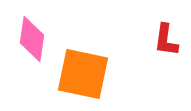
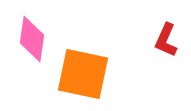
red L-shape: rotated 16 degrees clockwise
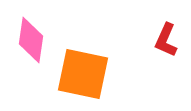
pink diamond: moved 1 px left, 1 px down
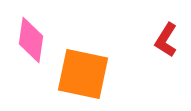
red L-shape: rotated 8 degrees clockwise
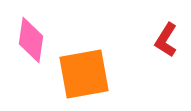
orange square: moved 1 px right; rotated 22 degrees counterclockwise
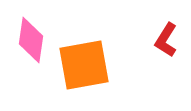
orange square: moved 9 px up
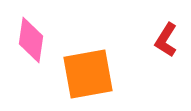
orange square: moved 4 px right, 9 px down
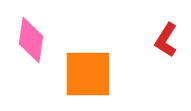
orange square: rotated 10 degrees clockwise
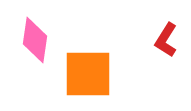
pink diamond: moved 4 px right
